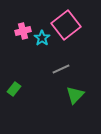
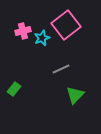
cyan star: rotated 14 degrees clockwise
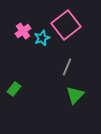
pink cross: rotated 21 degrees counterclockwise
gray line: moved 6 px right, 2 px up; rotated 42 degrees counterclockwise
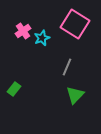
pink square: moved 9 px right, 1 px up; rotated 20 degrees counterclockwise
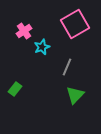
pink square: rotated 28 degrees clockwise
pink cross: moved 1 px right
cyan star: moved 9 px down
green rectangle: moved 1 px right
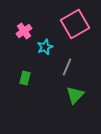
cyan star: moved 3 px right
green rectangle: moved 10 px right, 11 px up; rotated 24 degrees counterclockwise
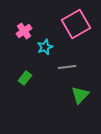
pink square: moved 1 px right
gray line: rotated 60 degrees clockwise
green rectangle: rotated 24 degrees clockwise
green triangle: moved 5 px right
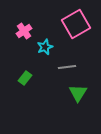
green triangle: moved 2 px left, 2 px up; rotated 12 degrees counterclockwise
